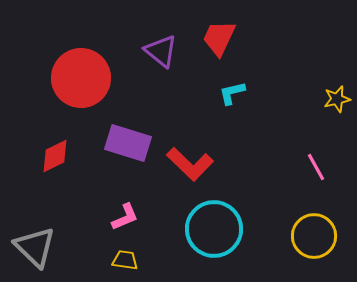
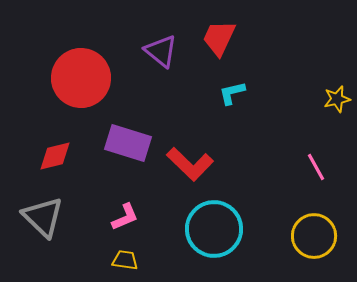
red diamond: rotated 12 degrees clockwise
gray triangle: moved 8 px right, 30 px up
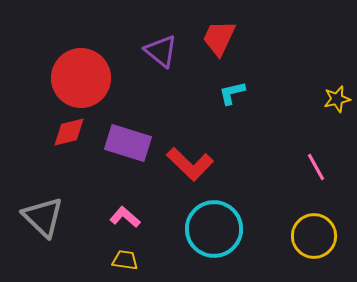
red diamond: moved 14 px right, 24 px up
pink L-shape: rotated 116 degrees counterclockwise
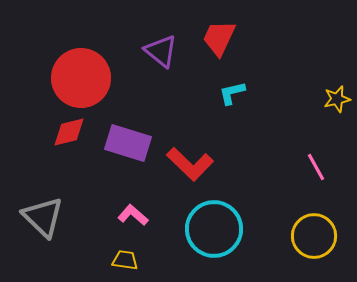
pink L-shape: moved 8 px right, 2 px up
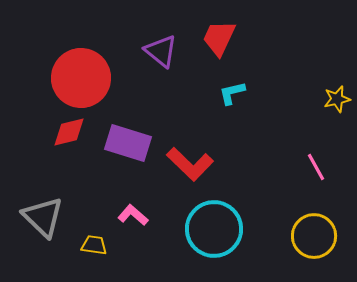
yellow trapezoid: moved 31 px left, 15 px up
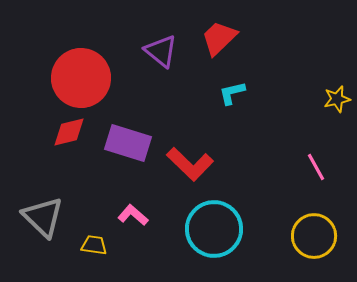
red trapezoid: rotated 21 degrees clockwise
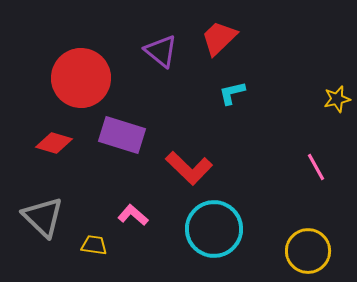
red diamond: moved 15 px left, 11 px down; rotated 30 degrees clockwise
purple rectangle: moved 6 px left, 8 px up
red L-shape: moved 1 px left, 4 px down
yellow circle: moved 6 px left, 15 px down
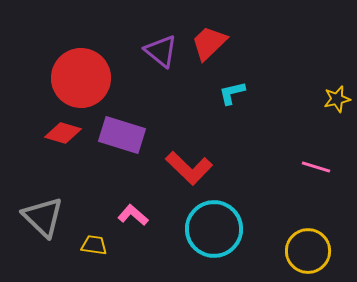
red trapezoid: moved 10 px left, 5 px down
red diamond: moved 9 px right, 10 px up
pink line: rotated 44 degrees counterclockwise
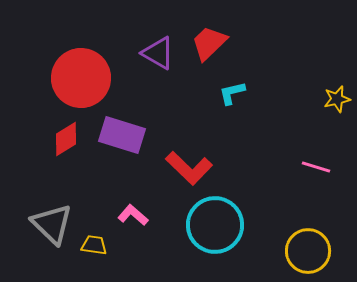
purple triangle: moved 3 px left, 2 px down; rotated 9 degrees counterclockwise
red diamond: moved 3 px right, 6 px down; rotated 48 degrees counterclockwise
gray triangle: moved 9 px right, 7 px down
cyan circle: moved 1 px right, 4 px up
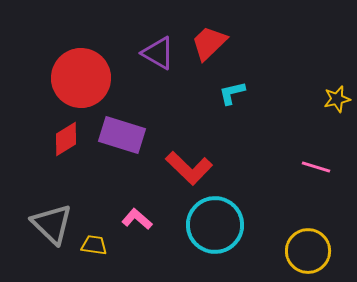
pink L-shape: moved 4 px right, 4 px down
